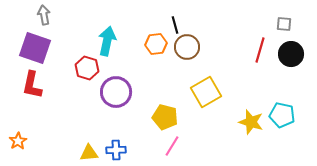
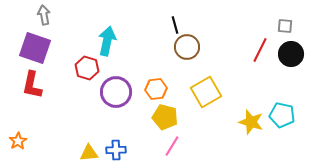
gray square: moved 1 px right, 2 px down
orange hexagon: moved 45 px down
red line: rotated 10 degrees clockwise
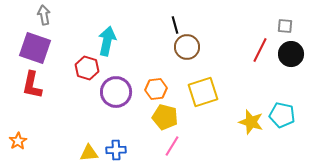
yellow square: moved 3 px left; rotated 12 degrees clockwise
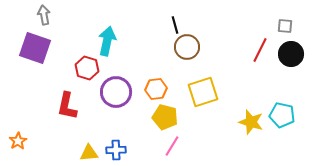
red L-shape: moved 35 px right, 21 px down
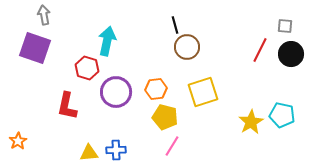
yellow star: rotated 25 degrees clockwise
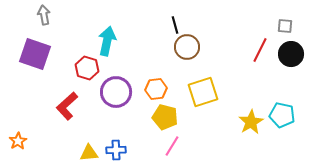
purple square: moved 6 px down
red L-shape: rotated 36 degrees clockwise
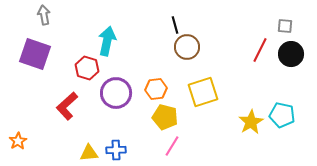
purple circle: moved 1 px down
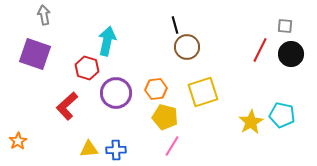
yellow triangle: moved 4 px up
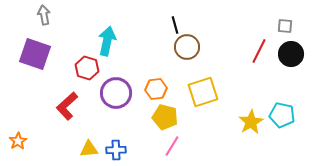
red line: moved 1 px left, 1 px down
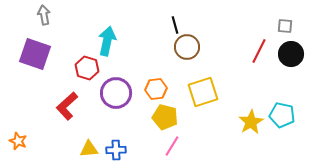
orange star: rotated 18 degrees counterclockwise
